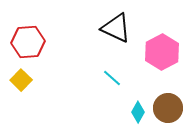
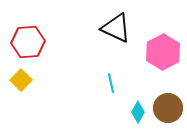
pink hexagon: moved 1 px right
cyan line: moved 1 px left, 5 px down; rotated 36 degrees clockwise
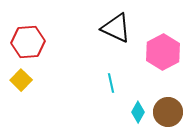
brown circle: moved 4 px down
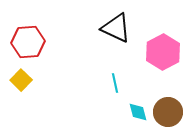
cyan line: moved 4 px right
cyan diamond: rotated 45 degrees counterclockwise
